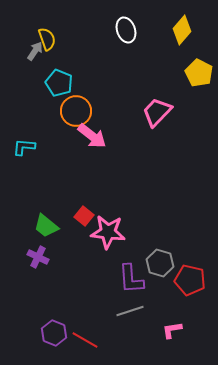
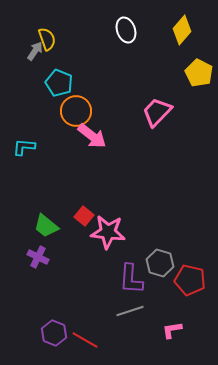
purple L-shape: rotated 8 degrees clockwise
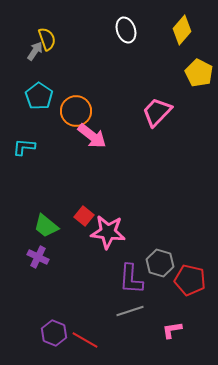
cyan pentagon: moved 20 px left, 13 px down; rotated 12 degrees clockwise
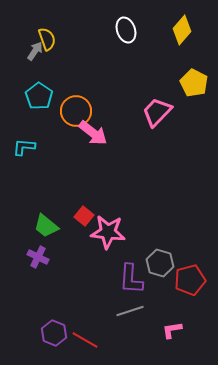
yellow pentagon: moved 5 px left, 10 px down
pink arrow: moved 1 px right, 3 px up
red pentagon: rotated 28 degrees counterclockwise
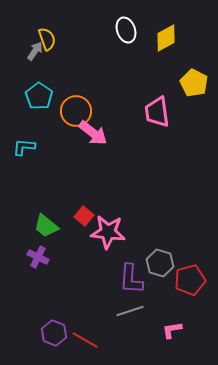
yellow diamond: moved 16 px left, 8 px down; rotated 20 degrees clockwise
pink trapezoid: rotated 52 degrees counterclockwise
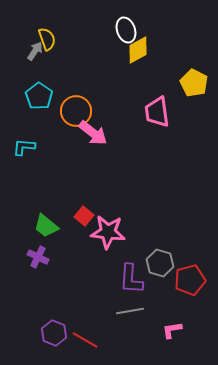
yellow diamond: moved 28 px left, 12 px down
gray line: rotated 8 degrees clockwise
